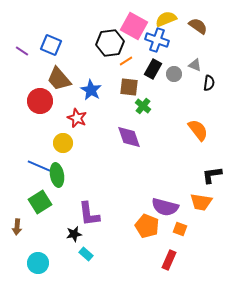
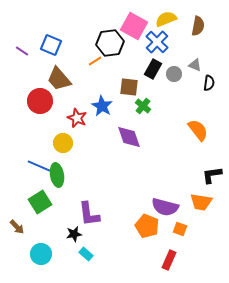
brown semicircle: rotated 66 degrees clockwise
blue cross: moved 2 px down; rotated 25 degrees clockwise
orange line: moved 31 px left
blue star: moved 11 px right, 16 px down
brown arrow: rotated 49 degrees counterclockwise
cyan circle: moved 3 px right, 9 px up
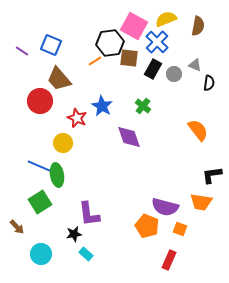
brown square: moved 29 px up
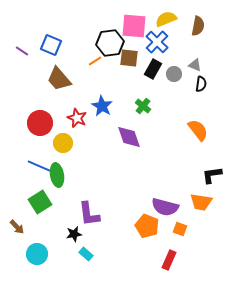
pink square: rotated 24 degrees counterclockwise
black semicircle: moved 8 px left, 1 px down
red circle: moved 22 px down
cyan circle: moved 4 px left
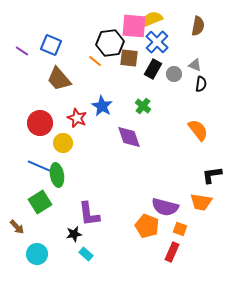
yellow semicircle: moved 14 px left
orange line: rotated 72 degrees clockwise
red rectangle: moved 3 px right, 8 px up
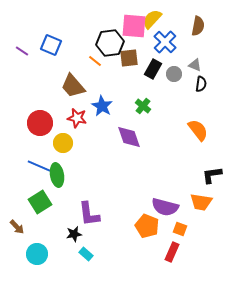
yellow semicircle: rotated 25 degrees counterclockwise
blue cross: moved 8 px right
brown square: rotated 12 degrees counterclockwise
brown trapezoid: moved 14 px right, 7 px down
red star: rotated 12 degrees counterclockwise
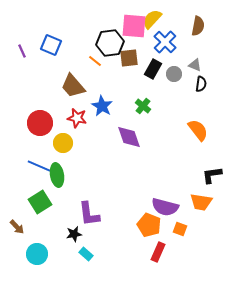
purple line: rotated 32 degrees clockwise
orange pentagon: moved 2 px right, 1 px up
red rectangle: moved 14 px left
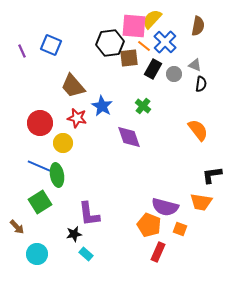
orange line: moved 49 px right, 15 px up
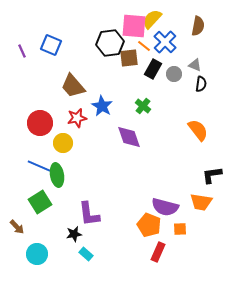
red star: rotated 24 degrees counterclockwise
orange square: rotated 24 degrees counterclockwise
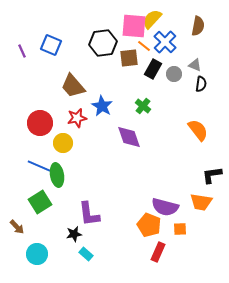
black hexagon: moved 7 px left
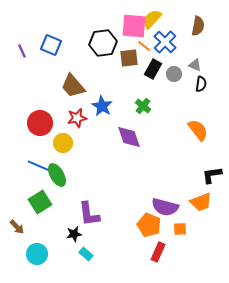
green ellipse: rotated 20 degrees counterclockwise
orange trapezoid: rotated 30 degrees counterclockwise
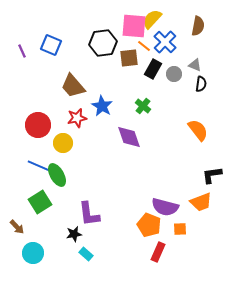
red circle: moved 2 px left, 2 px down
cyan circle: moved 4 px left, 1 px up
